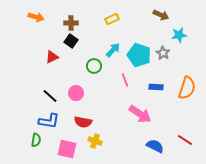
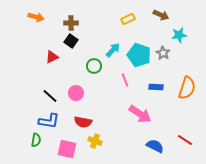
yellow rectangle: moved 16 px right
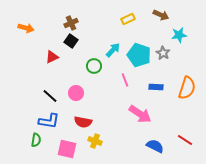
orange arrow: moved 10 px left, 11 px down
brown cross: rotated 24 degrees counterclockwise
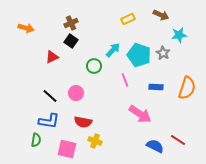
red line: moved 7 px left
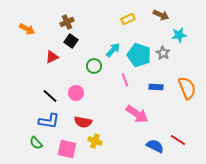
brown cross: moved 4 px left, 1 px up
orange arrow: moved 1 px right, 1 px down; rotated 14 degrees clockwise
orange semicircle: rotated 40 degrees counterclockwise
pink arrow: moved 3 px left
green semicircle: moved 3 px down; rotated 128 degrees clockwise
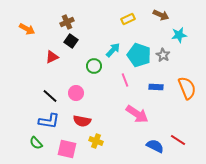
gray star: moved 2 px down
red semicircle: moved 1 px left, 1 px up
yellow cross: moved 1 px right
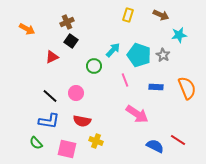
yellow rectangle: moved 4 px up; rotated 48 degrees counterclockwise
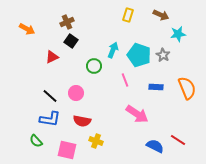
cyan star: moved 1 px left, 1 px up
cyan arrow: rotated 21 degrees counterclockwise
blue L-shape: moved 1 px right, 2 px up
green semicircle: moved 2 px up
pink square: moved 1 px down
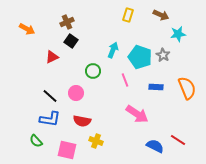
cyan pentagon: moved 1 px right, 2 px down
green circle: moved 1 px left, 5 px down
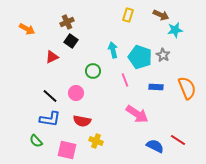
cyan star: moved 3 px left, 4 px up
cyan arrow: rotated 35 degrees counterclockwise
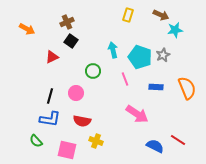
gray star: rotated 16 degrees clockwise
pink line: moved 1 px up
black line: rotated 63 degrees clockwise
